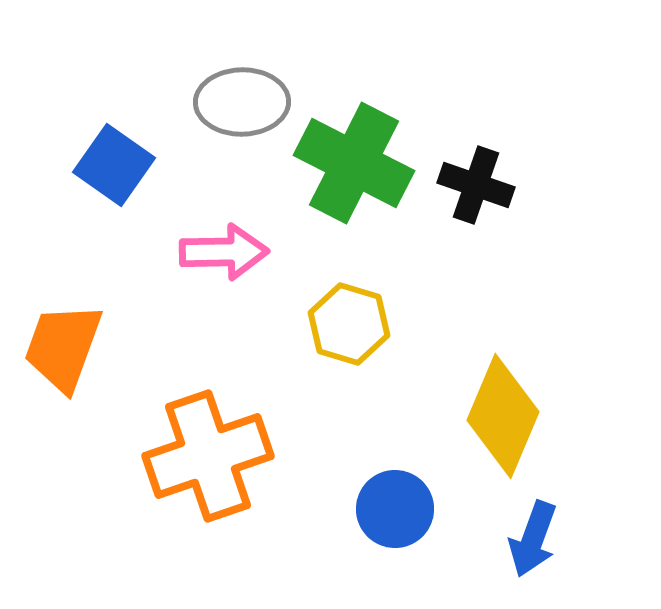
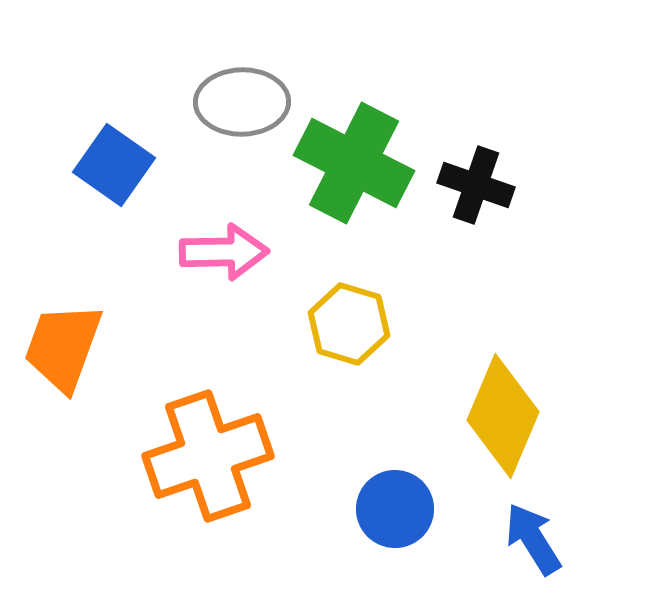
blue arrow: rotated 128 degrees clockwise
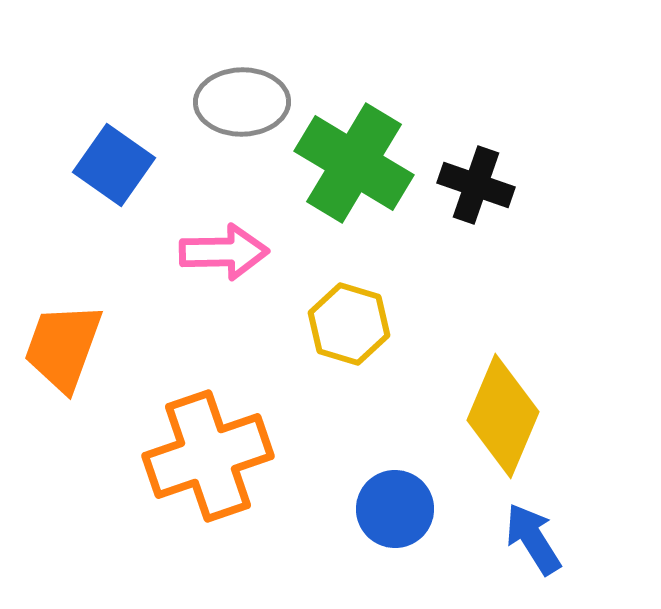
green cross: rotated 4 degrees clockwise
